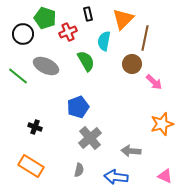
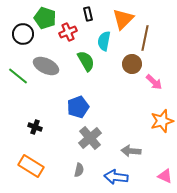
orange star: moved 3 px up
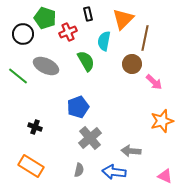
blue arrow: moved 2 px left, 5 px up
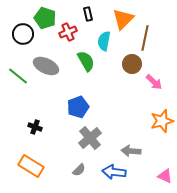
gray semicircle: rotated 32 degrees clockwise
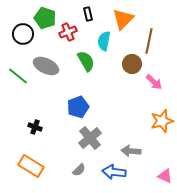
brown line: moved 4 px right, 3 px down
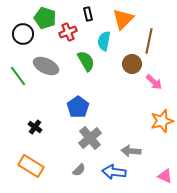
green line: rotated 15 degrees clockwise
blue pentagon: rotated 15 degrees counterclockwise
black cross: rotated 16 degrees clockwise
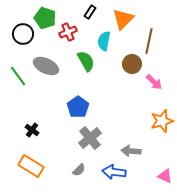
black rectangle: moved 2 px right, 2 px up; rotated 48 degrees clockwise
black cross: moved 3 px left, 3 px down
